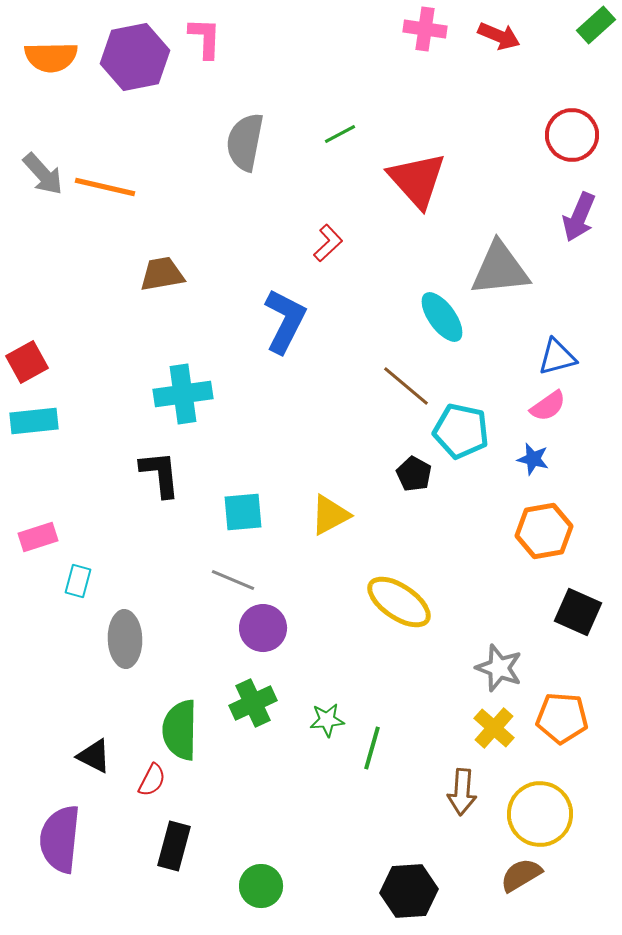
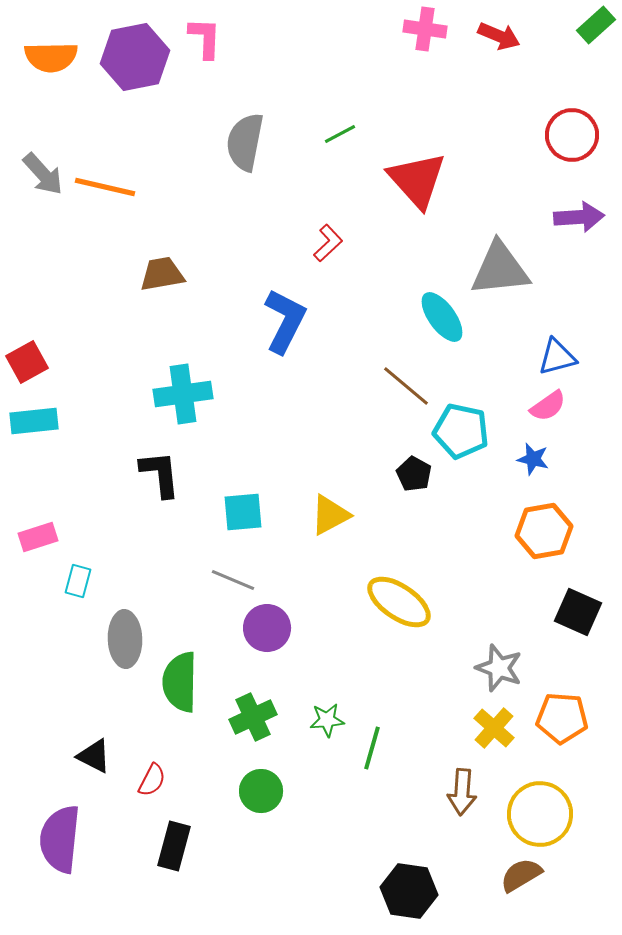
purple arrow at (579, 217): rotated 117 degrees counterclockwise
purple circle at (263, 628): moved 4 px right
green cross at (253, 703): moved 14 px down
green semicircle at (180, 730): moved 48 px up
green circle at (261, 886): moved 95 px up
black hexagon at (409, 891): rotated 12 degrees clockwise
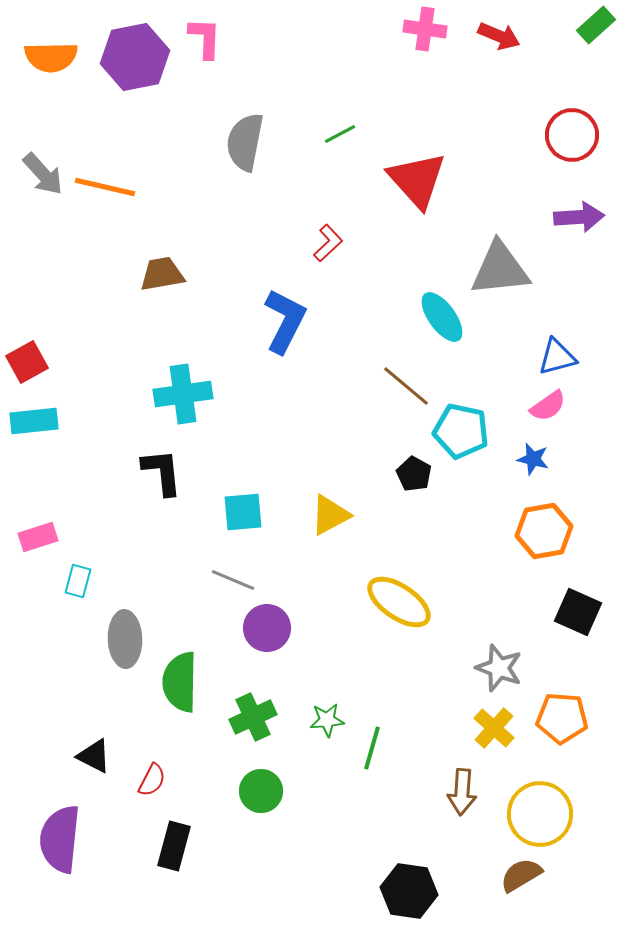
black L-shape at (160, 474): moved 2 px right, 2 px up
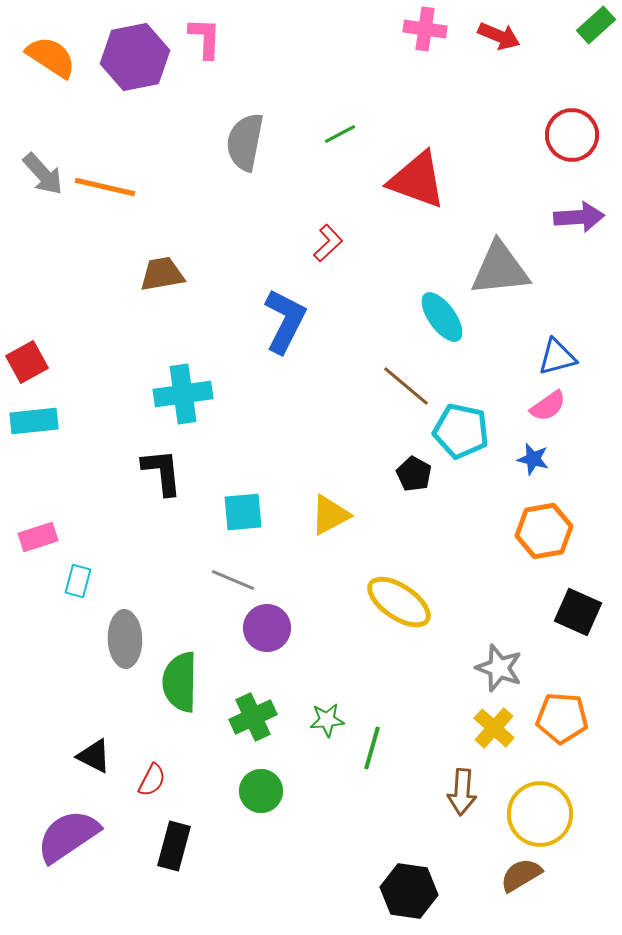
orange semicircle at (51, 57): rotated 146 degrees counterclockwise
red triangle at (417, 180): rotated 28 degrees counterclockwise
purple semicircle at (60, 839): moved 8 px right, 3 px up; rotated 50 degrees clockwise
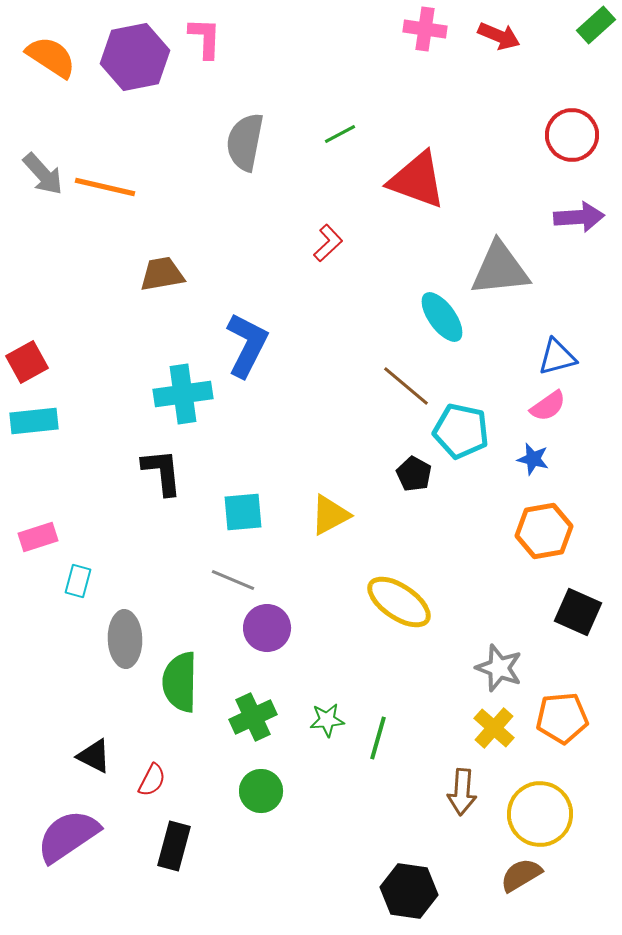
blue L-shape at (285, 321): moved 38 px left, 24 px down
orange pentagon at (562, 718): rotated 9 degrees counterclockwise
green line at (372, 748): moved 6 px right, 10 px up
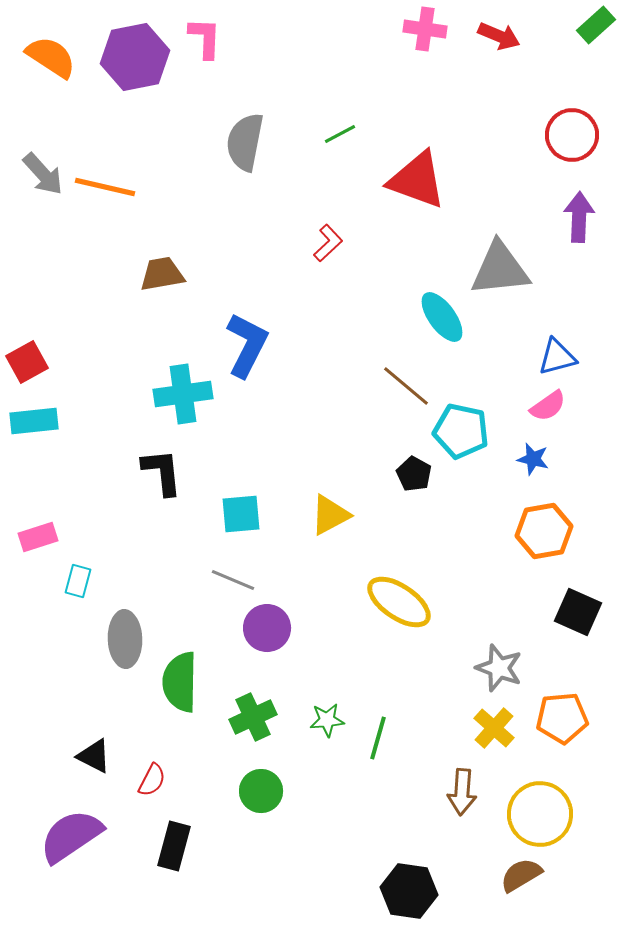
purple arrow at (579, 217): rotated 84 degrees counterclockwise
cyan square at (243, 512): moved 2 px left, 2 px down
purple semicircle at (68, 836): moved 3 px right
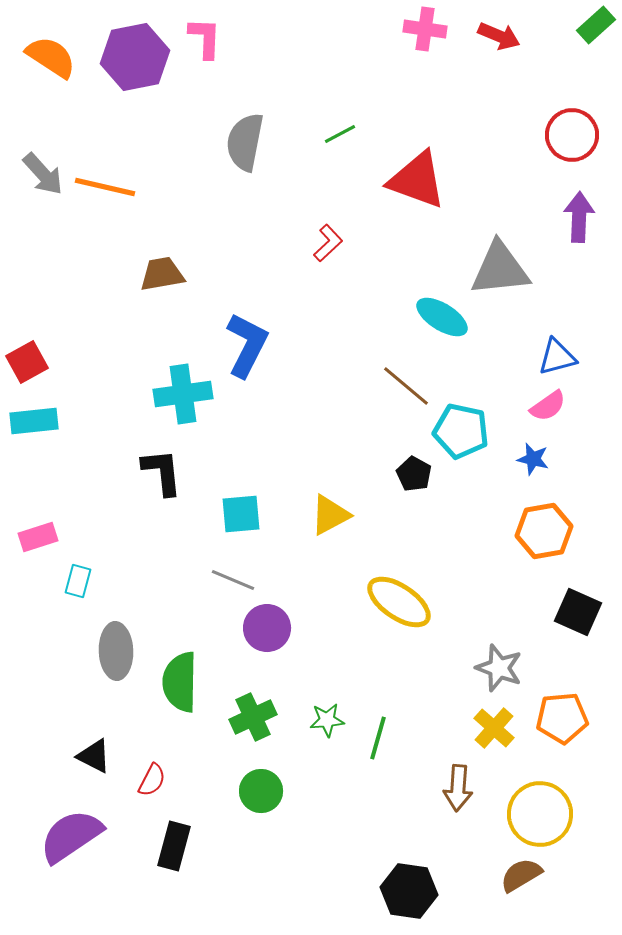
cyan ellipse at (442, 317): rotated 22 degrees counterclockwise
gray ellipse at (125, 639): moved 9 px left, 12 px down
brown arrow at (462, 792): moved 4 px left, 4 px up
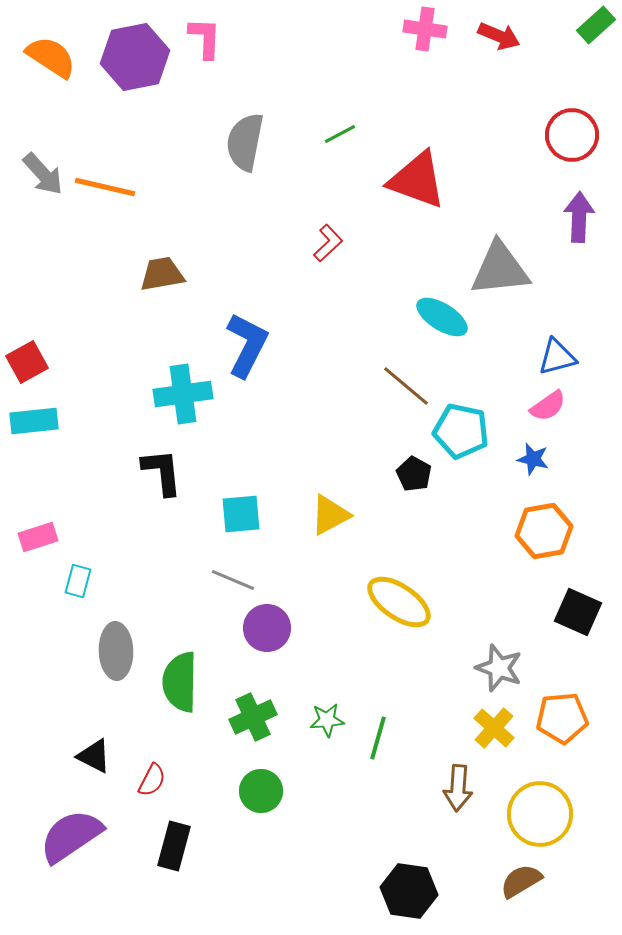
brown semicircle at (521, 875): moved 6 px down
